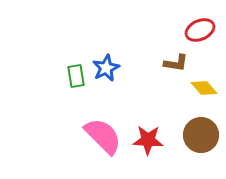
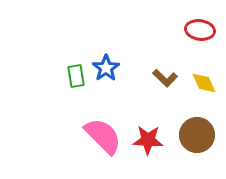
red ellipse: rotated 32 degrees clockwise
brown L-shape: moved 11 px left, 15 px down; rotated 35 degrees clockwise
blue star: rotated 8 degrees counterclockwise
yellow diamond: moved 5 px up; rotated 16 degrees clockwise
brown circle: moved 4 px left
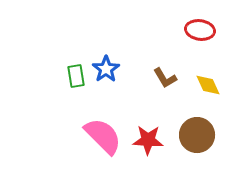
blue star: moved 1 px down
brown L-shape: rotated 15 degrees clockwise
yellow diamond: moved 4 px right, 2 px down
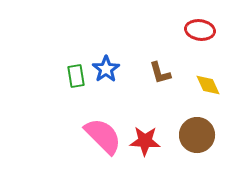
brown L-shape: moved 5 px left, 5 px up; rotated 15 degrees clockwise
red star: moved 3 px left, 1 px down
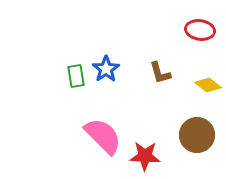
yellow diamond: rotated 28 degrees counterclockwise
red star: moved 15 px down
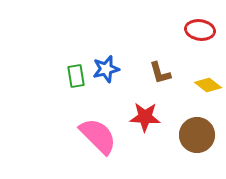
blue star: rotated 20 degrees clockwise
pink semicircle: moved 5 px left
red star: moved 39 px up
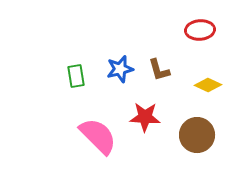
red ellipse: rotated 12 degrees counterclockwise
blue star: moved 14 px right
brown L-shape: moved 1 px left, 3 px up
yellow diamond: rotated 12 degrees counterclockwise
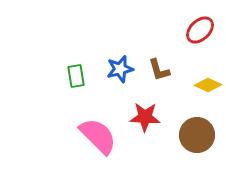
red ellipse: rotated 40 degrees counterclockwise
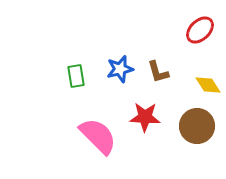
brown L-shape: moved 1 px left, 2 px down
yellow diamond: rotated 32 degrees clockwise
brown circle: moved 9 px up
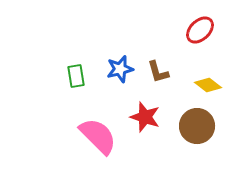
yellow diamond: rotated 20 degrees counterclockwise
red star: rotated 16 degrees clockwise
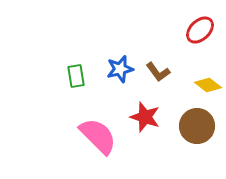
brown L-shape: rotated 20 degrees counterclockwise
